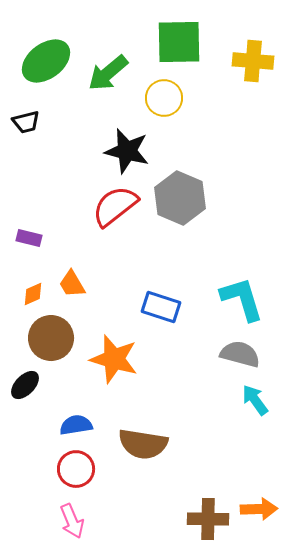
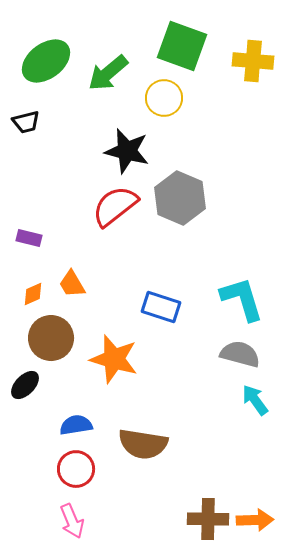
green square: moved 3 px right, 4 px down; rotated 21 degrees clockwise
orange arrow: moved 4 px left, 11 px down
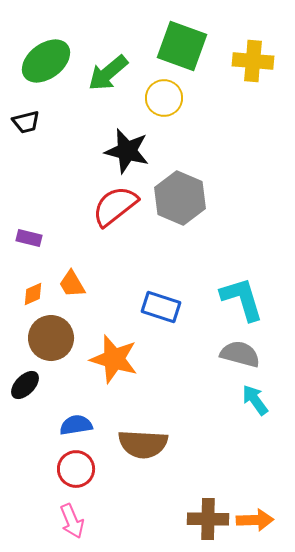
brown semicircle: rotated 6 degrees counterclockwise
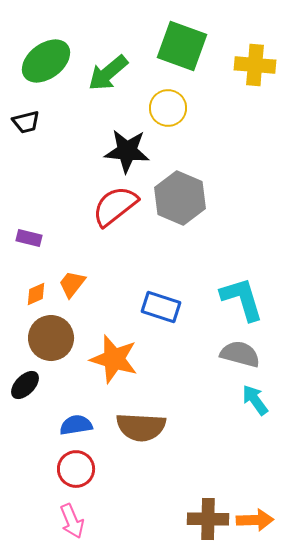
yellow cross: moved 2 px right, 4 px down
yellow circle: moved 4 px right, 10 px down
black star: rotated 9 degrees counterclockwise
orange trapezoid: rotated 68 degrees clockwise
orange diamond: moved 3 px right
brown semicircle: moved 2 px left, 17 px up
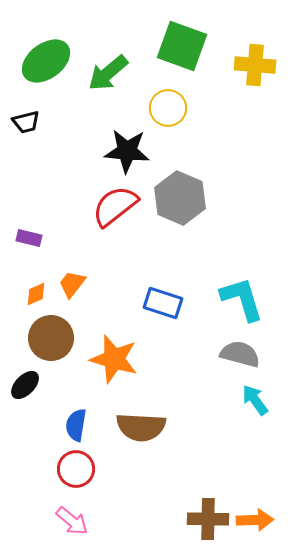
blue rectangle: moved 2 px right, 4 px up
blue semicircle: rotated 72 degrees counterclockwise
pink arrow: rotated 28 degrees counterclockwise
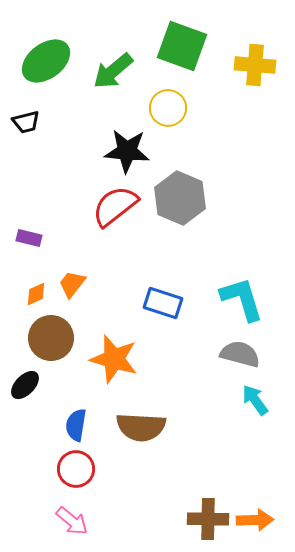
green arrow: moved 5 px right, 2 px up
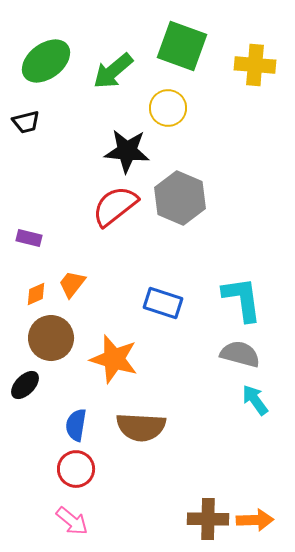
cyan L-shape: rotated 9 degrees clockwise
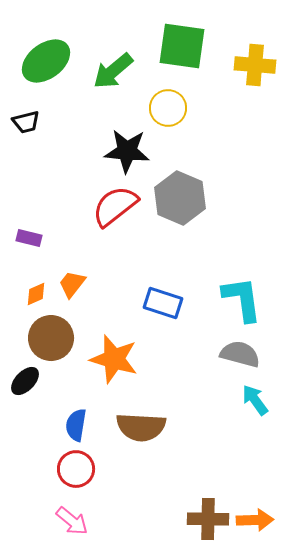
green square: rotated 12 degrees counterclockwise
black ellipse: moved 4 px up
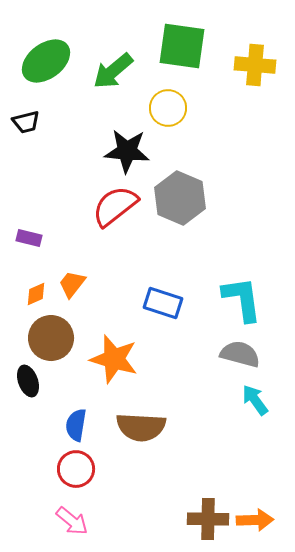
black ellipse: moved 3 px right; rotated 64 degrees counterclockwise
